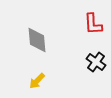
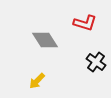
red L-shape: moved 8 px left, 1 px up; rotated 70 degrees counterclockwise
gray diamond: moved 8 px right; rotated 28 degrees counterclockwise
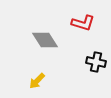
red L-shape: moved 2 px left
black cross: rotated 24 degrees counterclockwise
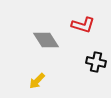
red L-shape: moved 2 px down
gray diamond: moved 1 px right
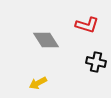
red L-shape: moved 4 px right
yellow arrow: moved 1 px right, 2 px down; rotated 18 degrees clockwise
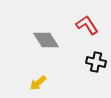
red L-shape: rotated 140 degrees counterclockwise
yellow arrow: rotated 12 degrees counterclockwise
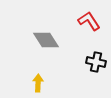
red L-shape: moved 2 px right, 4 px up
yellow arrow: rotated 132 degrees clockwise
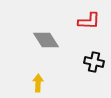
red L-shape: rotated 125 degrees clockwise
black cross: moved 2 px left
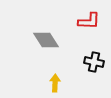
yellow arrow: moved 17 px right
